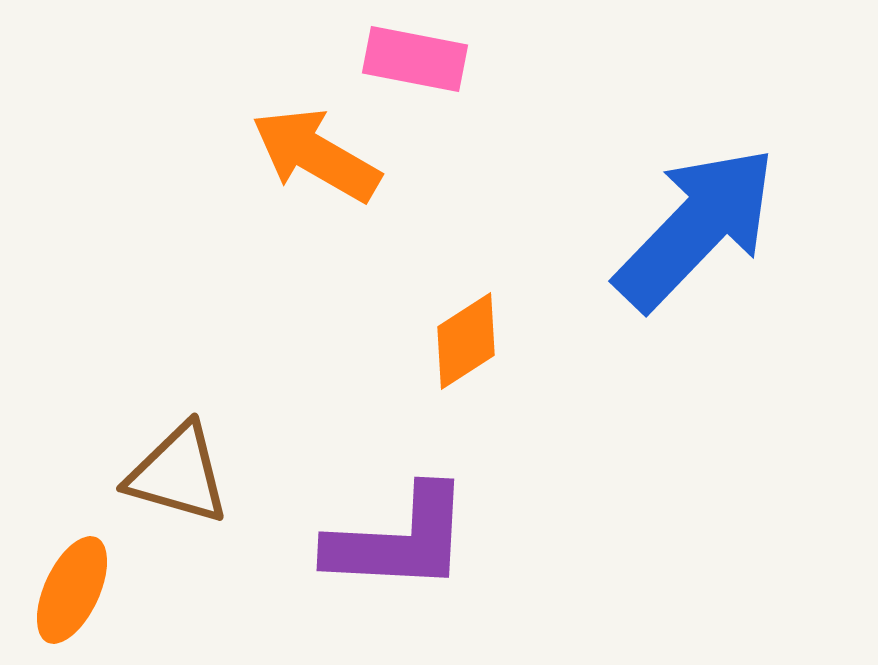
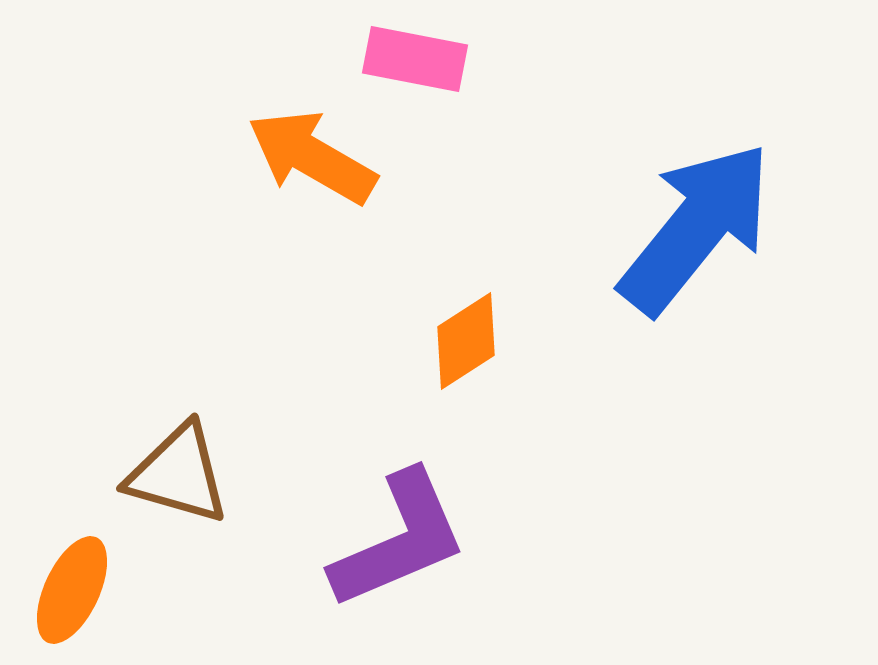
orange arrow: moved 4 px left, 2 px down
blue arrow: rotated 5 degrees counterclockwise
purple L-shape: rotated 26 degrees counterclockwise
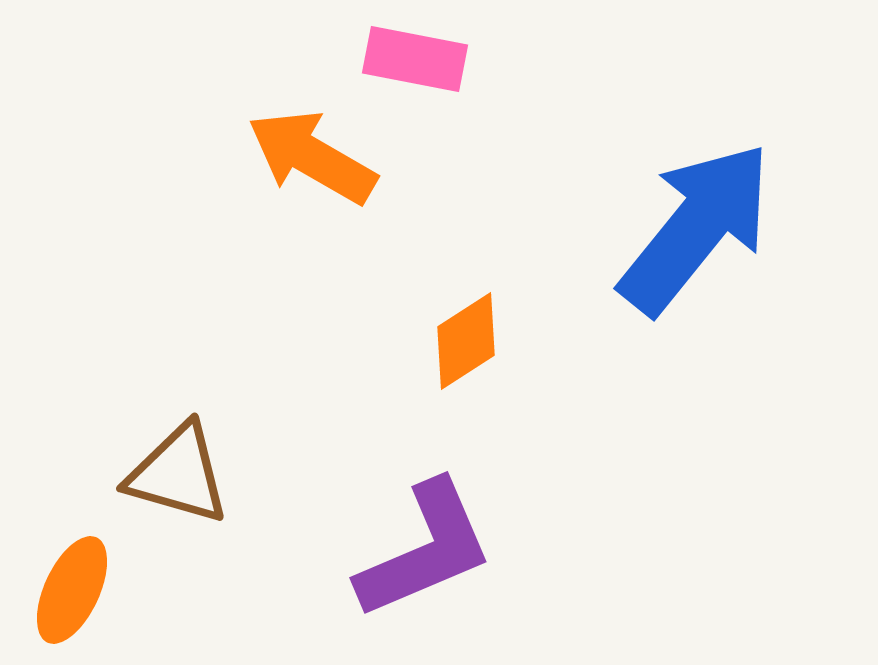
purple L-shape: moved 26 px right, 10 px down
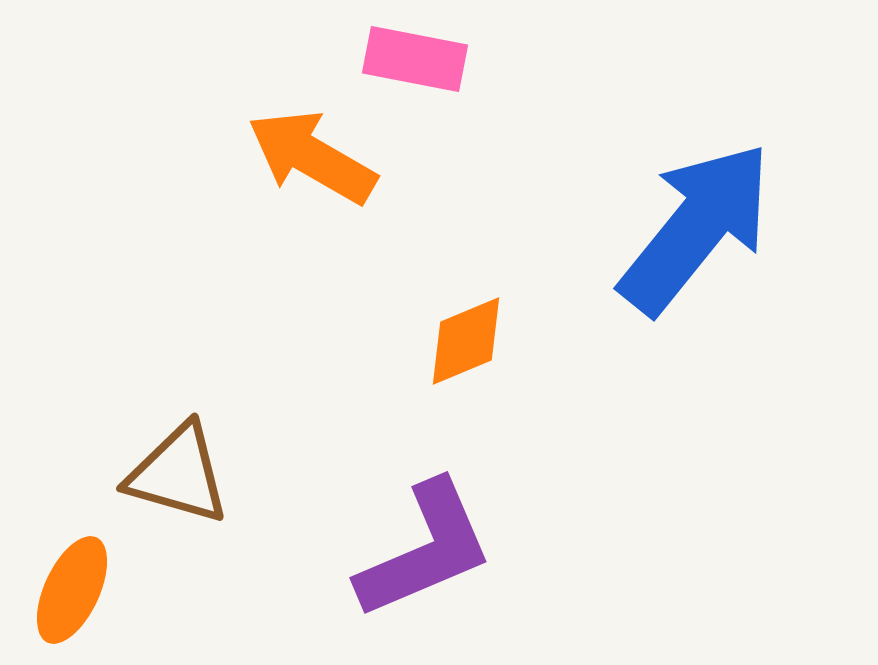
orange diamond: rotated 10 degrees clockwise
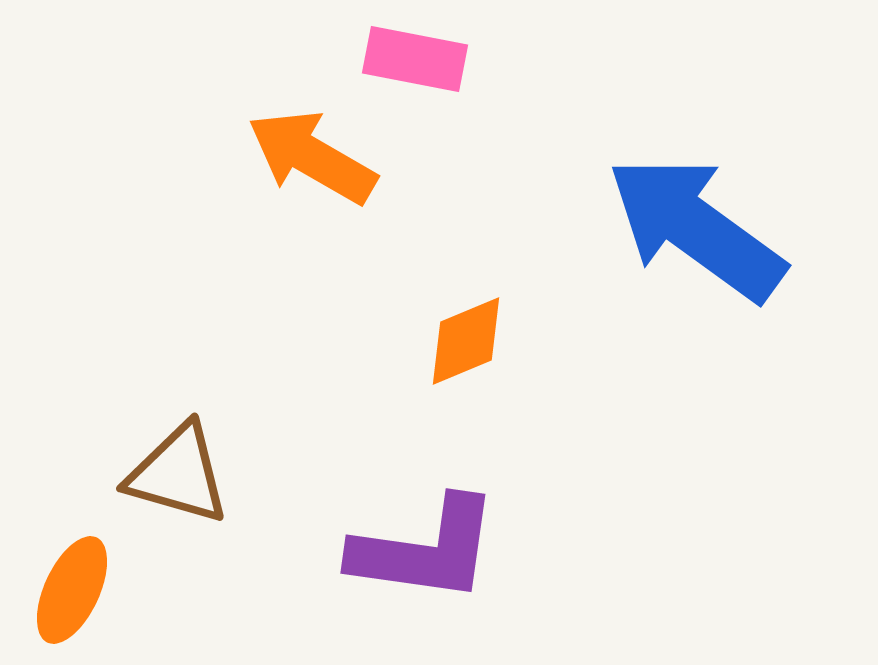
blue arrow: rotated 93 degrees counterclockwise
purple L-shape: rotated 31 degrees clockwise
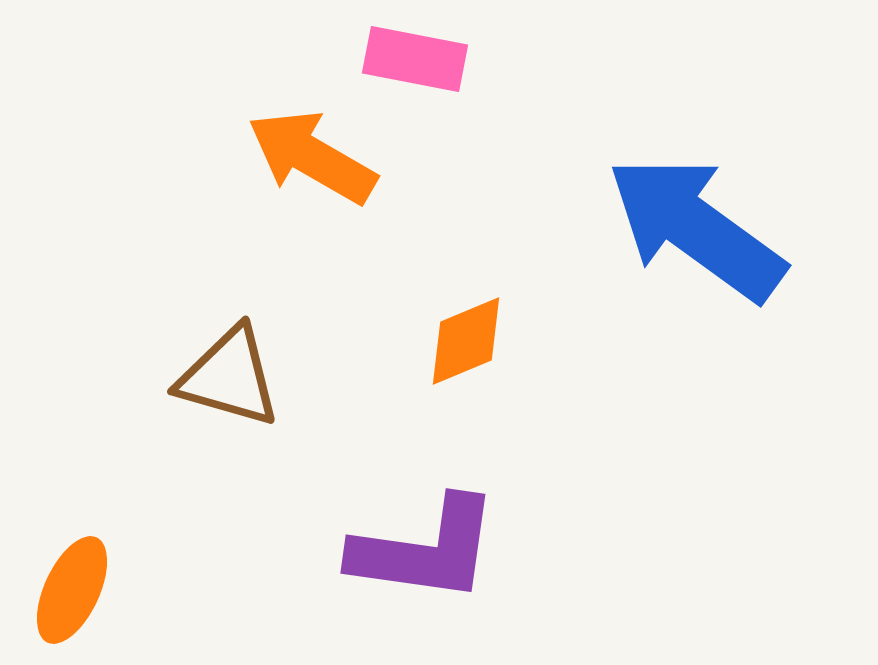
brown triangle: moved 51 px right, 97 px up
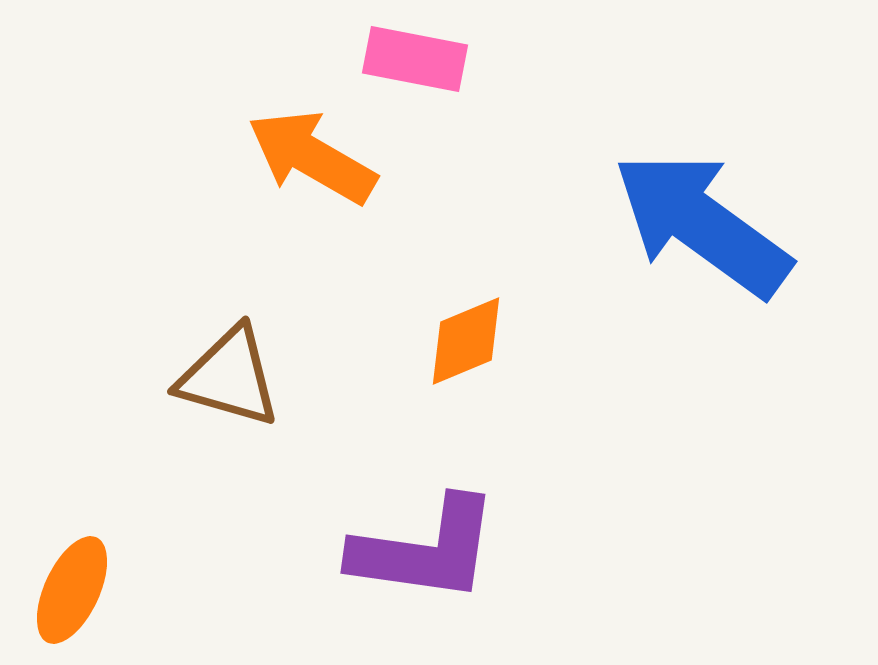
blue arrow: moved 6 px right, 4 px up
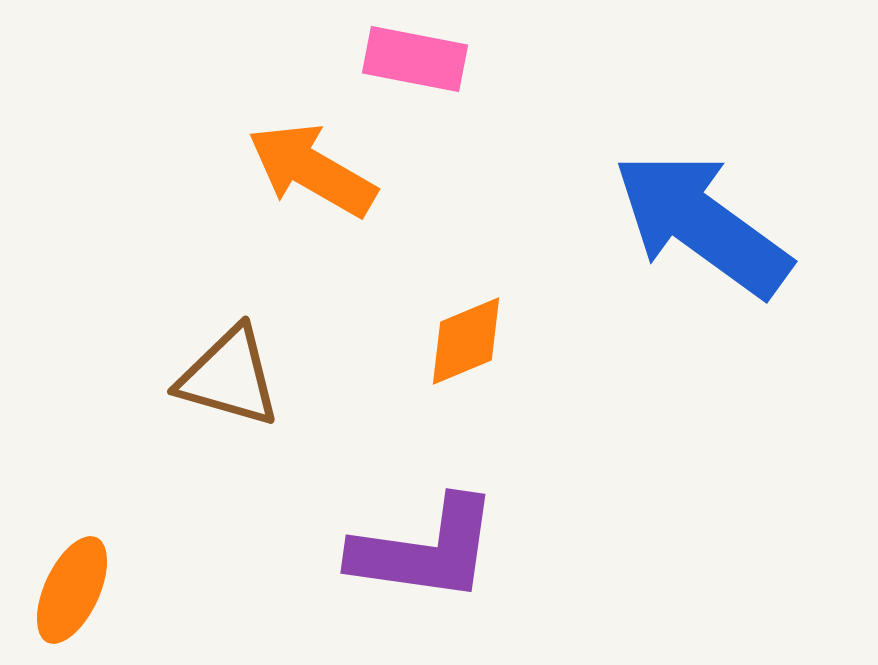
orange arrow: moved 13 px down
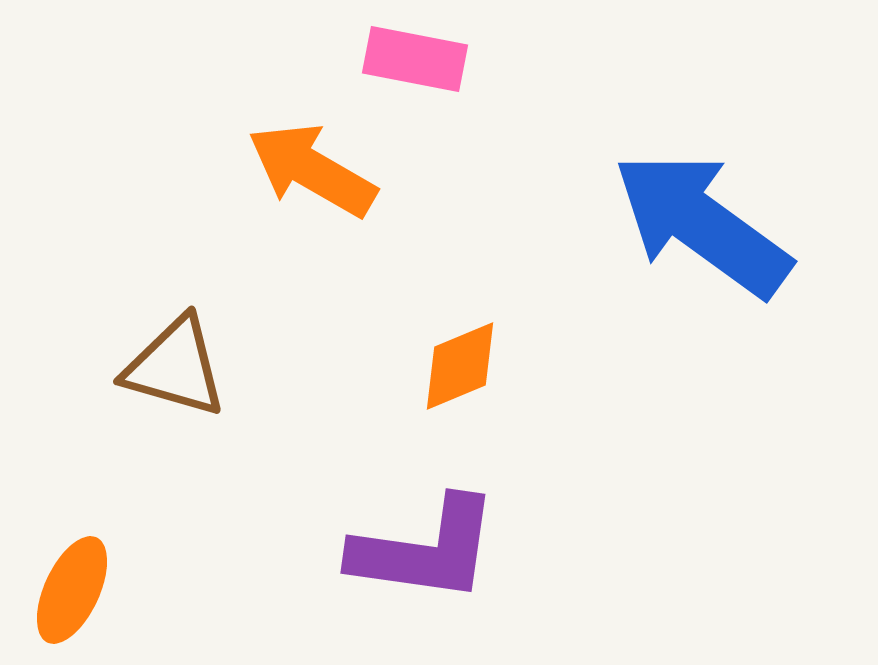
orange diamond: moved 6 px left, 25 px down
brown triangle: moved 54 px left, 10 px up
